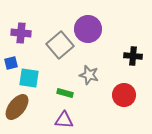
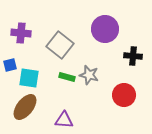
purple circle: moved 17 px right
gray square: rotated 12 degrees counterclockwise
blue square: moved 1 px left, 2 px down
green rectangle: moved 2 px right, 16 px up
brown ellipse: moved 8 px right
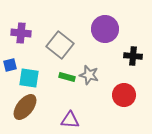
purple triangle: moved 6 px right
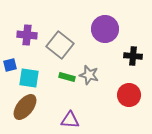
purple cross: moved 6 px right, 2 px down
red circle: moved 5 px right
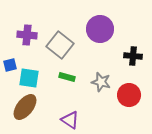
purple circle: moved 5 px left
gray star: moved 12 px right, 7 px down
purple triangle: rotated 30 degrees clockwise
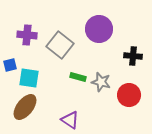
purple circle: moved 1 px left
green rectangle: moved 11 px right
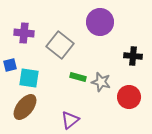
purple circle: moved 1 px right, 7 px up
purple cross: moved 3 px left, 2 px up
red circle: moved 2 px down
purple triangle: rotated 48 degrees clockwise
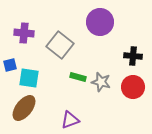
red circle: moved 4 px right, 10 px up
brown ellipse: moved 1 px left, 1 px down
purple triangle: rotated 18 degrees clockwise
